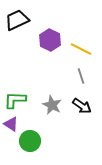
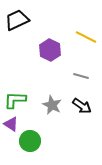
purple hexagon: moved 10 px down
yellow line: moved 5 px right, 12 px up
gray line: rotated 56 degrees counterclockwise
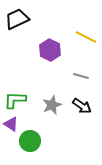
black trapezoid: moved 1 px up
gray star: rotated 24 degrees clockwise
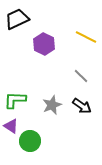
purple hexagon: moved 6 px left, 6 px up
gray line: rotated 28 degrees clockwise
purple triangle: moved 2 px down
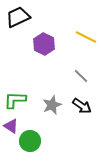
black trapezoid: moved 1 px right, 2 px up
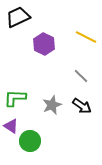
green L-shape: moved 2 px up
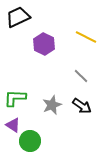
purple triangle: moved 2 px right, 1 px up
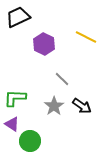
gray line: moved 19 px left, 3 px down
gray star: moved 2 px right, 1 px down; rotated 12 degrees counterclockwise
purple triangle: moved 1 px left, 1 px up
